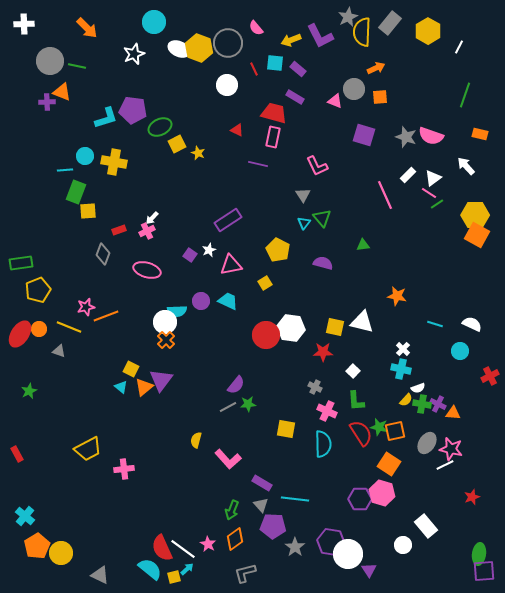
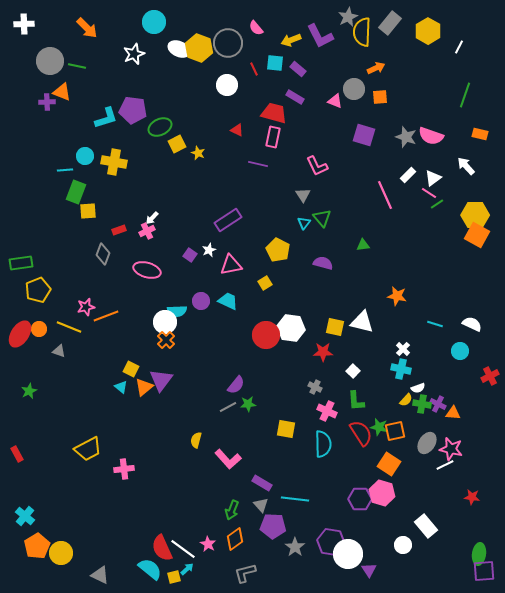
red star at (472, 497): rotated 28 degrees clockwise
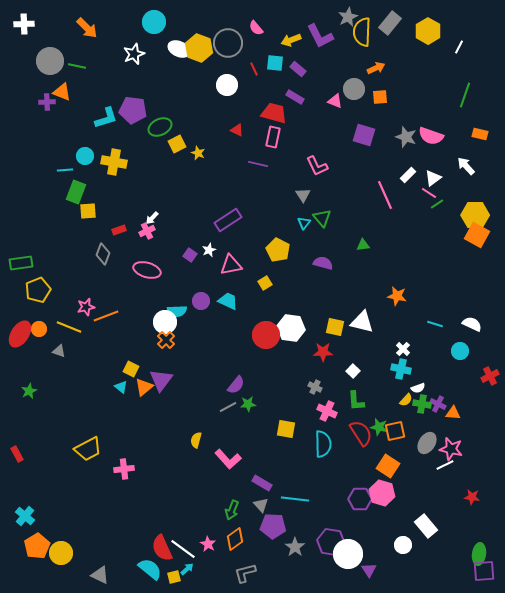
orange square at (389, 464): moved 1 px left, 2 px down
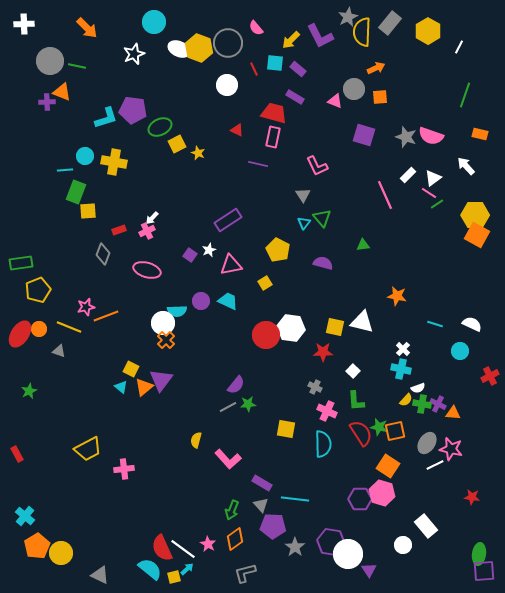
yellow arrow at (291, 40): rotated 24 degrees counterclockwise
white circle at (165, 322): moved 2 px left, 1 px down
white line at (445, 465): moved 10 px left
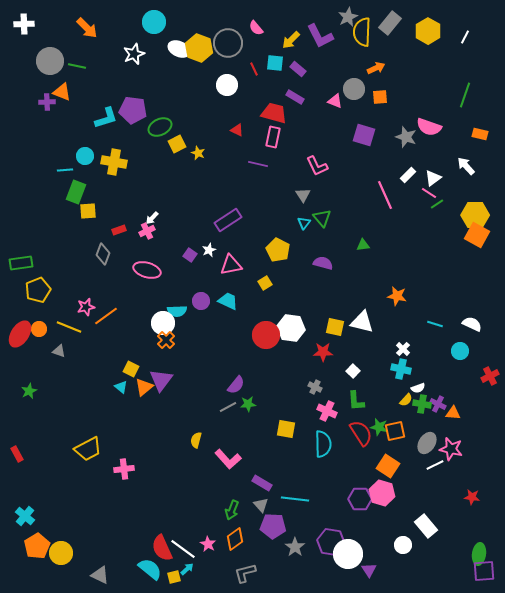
white line at (459, 47): moved 6 px right, 10 px up
pink semicircle at (431, 136): moved 2 px left, 9 px up
orange line at (106, 316): rotated 15 degrees counterclockwise
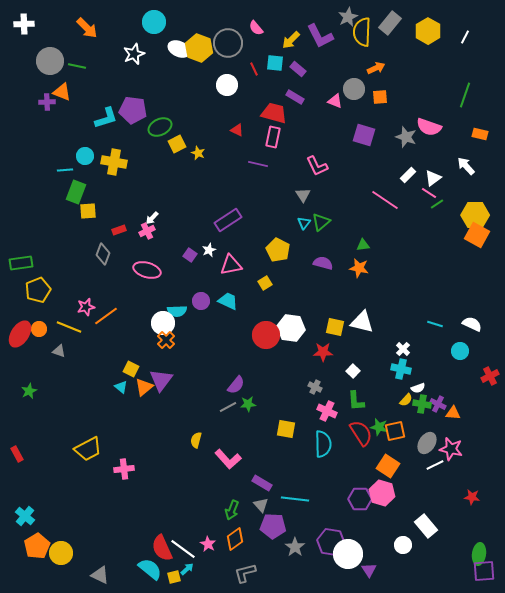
pink line at (385, 195): moved 5 px down; rotated 32 degrees counterclockwise
green triangle at (322, 218): moved 1 px left, 4 px down; rotated 30 degrees clockwise
orange star at (397, 296): moved 38 px left, 28 px up
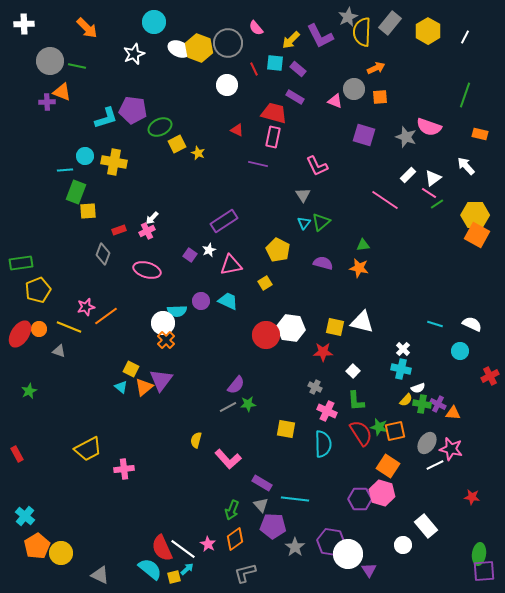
purple rectangle at (228, 220): moved 4 px left, 1 px down
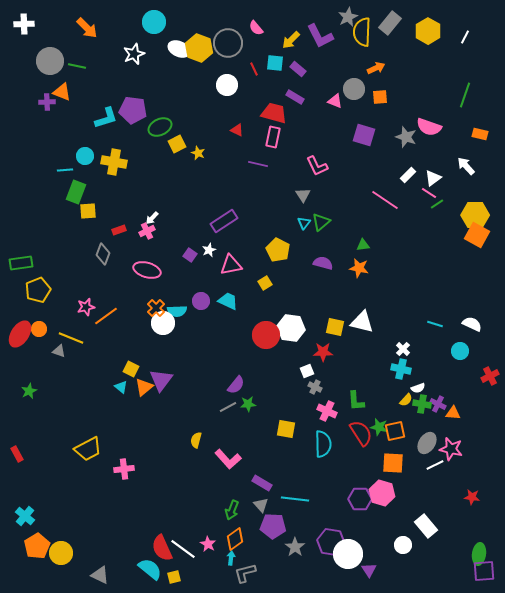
yellow line at (69, 327): moved 2 px right, 11 px down
orange cross at (166, 340): moved 10 px left, 32 px up
white square at (353, 371): moved 46 px left; rotated 24 degrees clockwise
orange square at (388, 466): moved 5 px right, 3 px up; rotated 30 degrees counterclockwise
cyan arrow at (187, 569): moved 44 px right, 11 px up; rotated 40 degrees counterclockwise
